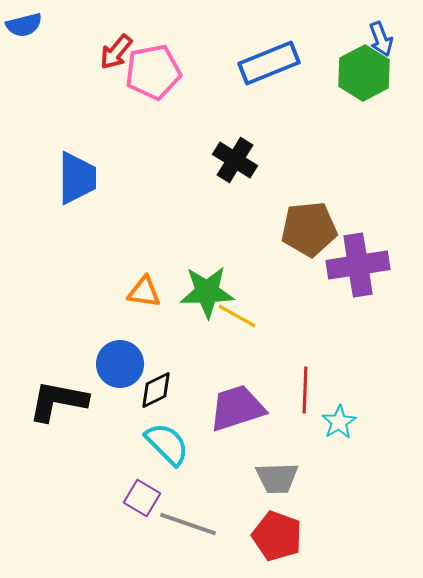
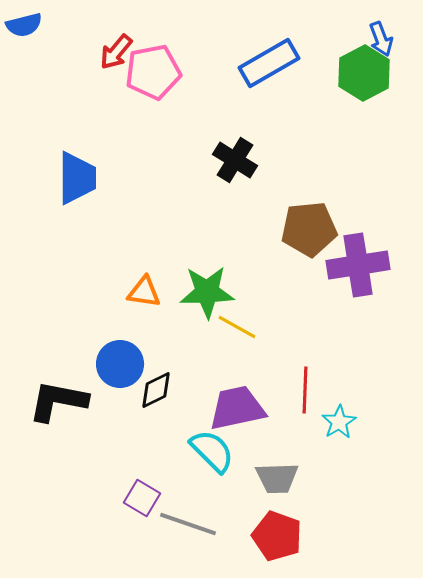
blue rectangle: rotated 8 degrees counterclockwise
yellow line: moved 11 px down
purple trapezoid: rotated 6 degrees clockwise
cyan semicircle: moved 45 px right, 7 px down
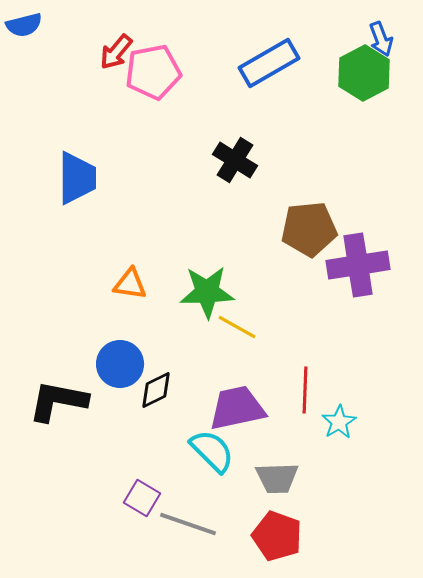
orange triangle: moved 14 px left, 8 px up
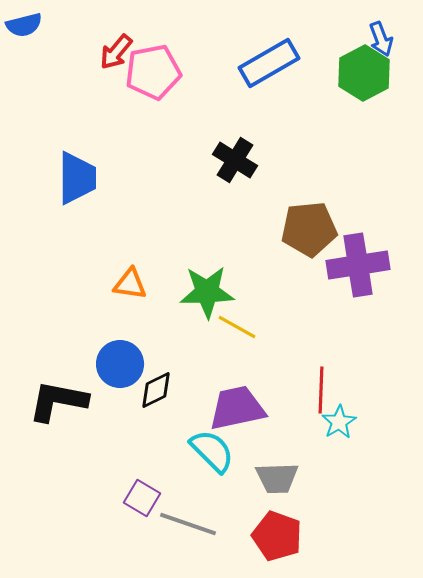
red line: moved 16 px right
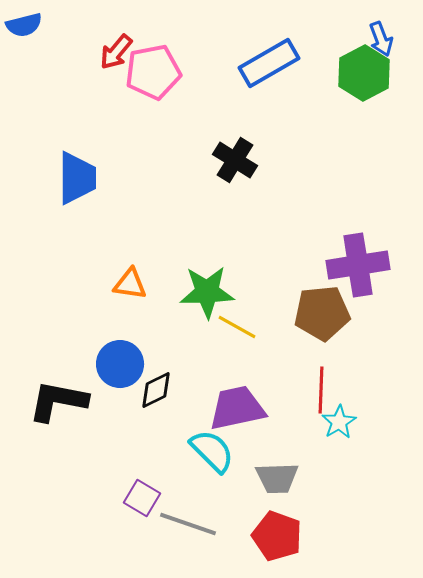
brown pentagon: moved 13 px right, 84 px down
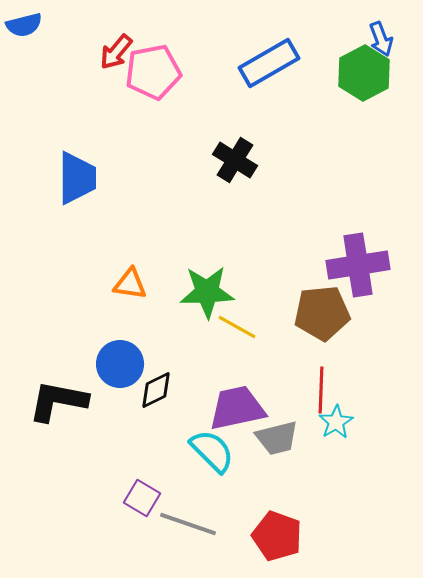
cyan star: moved 3 px left
gray trapezoid: moved 40 px up; rotated 12 degrees counterclockwise
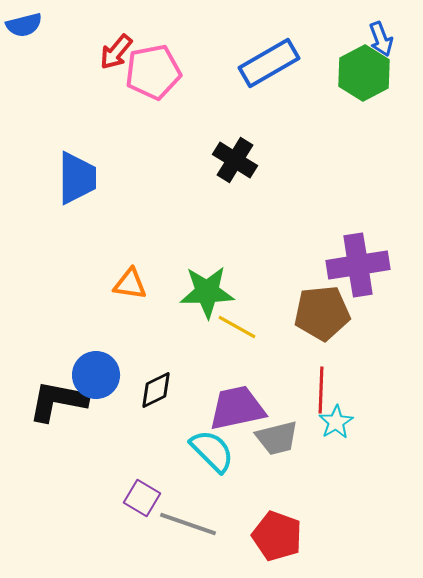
blue circle: moved 24 px left, 11 px down
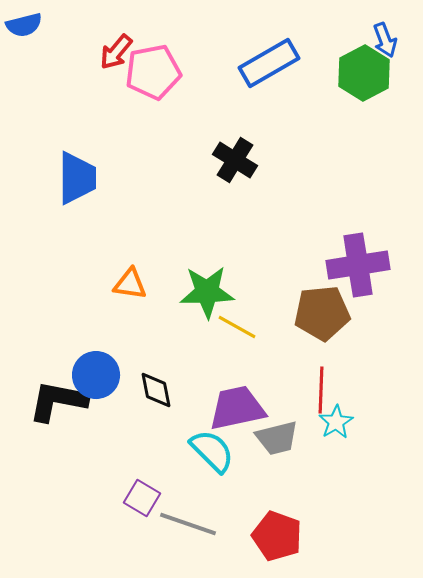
blue arrow: moved 4 px right, 1 px down
black diamond: rotated 75 degrees counterclockwise
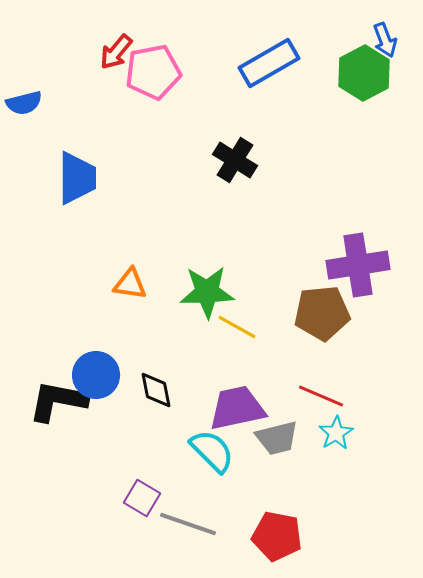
blue semicircle: moved 78 px down
red line: moved 6 px down; rotated 69 degrees counterclockwise
cyan star: moved 11 px down
red pentagon: rotated 9 degrees counterclockwise
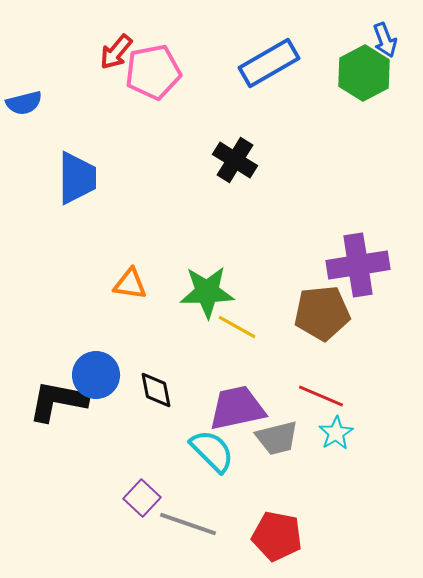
purple square: rotated 12 degrees clockwise
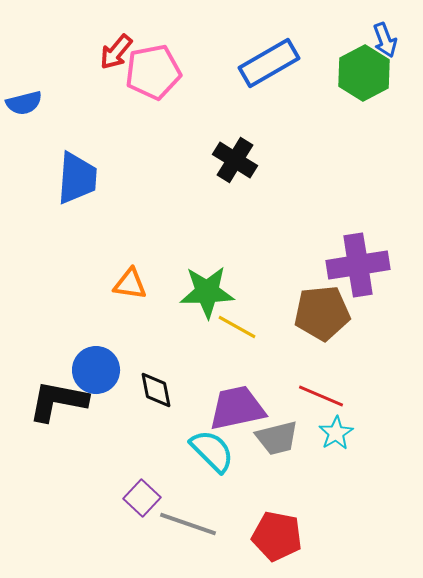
blue trapezoid: rotated 4 degrees clockwise
blue circle: moved 5 px up
